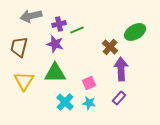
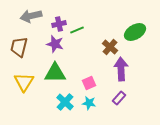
yellow triangle: moved 1 px down
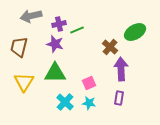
purple rectangle: rotated 32 degrees counterclockwise
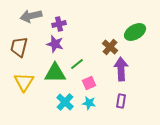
green line: moved 34 px down; rotated 16 degrees counterclockwise
purple rectangle: moved 2 px right, 3 px down
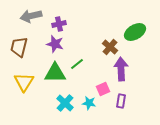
pink square: moved 14 px right, 6 px down
cyan cross: moved 1 px down
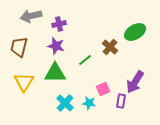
purple star: moved 1 px right, 2 px down
green line: moved 8 px right, 4 px up
purple arrow: moved 14 px right, 13 px down; rotated 145 degrees counterclockwise
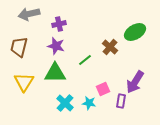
gray arrow: moved 2 px left, 2 px up
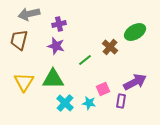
brown trapezoid: moved 7 px up
green triangle: moved 2 px left, 6 px down
purple arrow: rotated 150 degrees counterclockwise
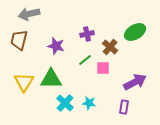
purple cross: moved 28 px right, 10 px down
green triangle: moved 2 px left
pink square: moved 21 px up; rotated 24 degrees clockwise
purple rectangle: moved 3 px right, 6 px down
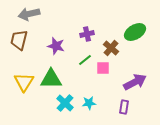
brown cross: moved 1 px right, 1 px down
cyan star: rotated 16 degrees counterclockwise
